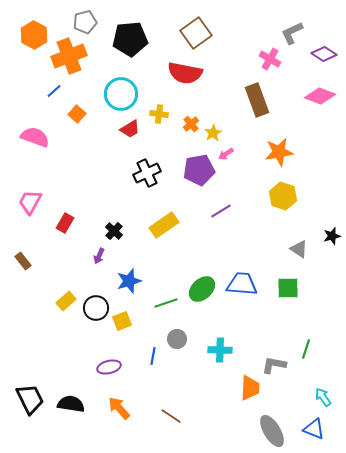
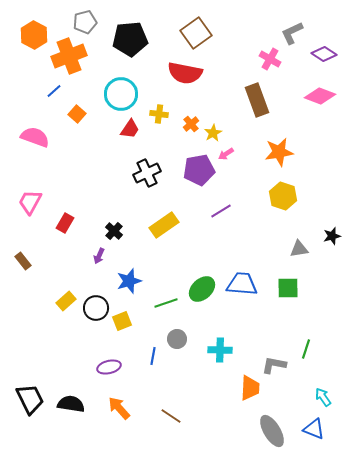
red trapezoid at (130, 129): rotated 25 degrees counterclockwise
gray triangle at (299, 249): rotated 42 degrees counterclockwise
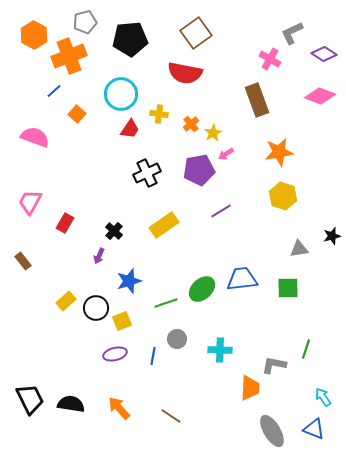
blue trapezoid at (242, 284): moved 5 px up; rotated 12 degrees counterclockwise
purple ellipse at (109, 367): moved 6 px right, 13 px up
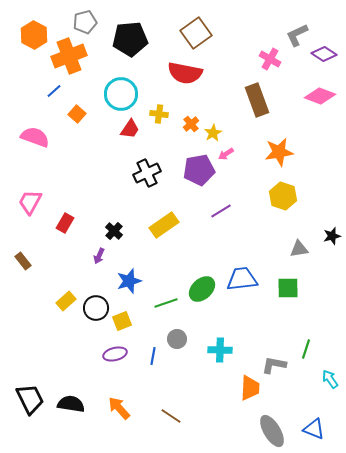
gray L-shape at (292, 33): moved 5 px right, 2 px down
cyan arrow at (323, 397): moved 7 px right, 18 px up
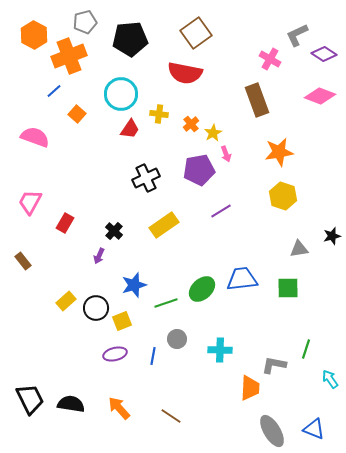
pink arrow at (226, 154): rotated 77 degrees counterclockwise
black cross at (147, 173): moved 1 px left, 5 px down
blue star at (129, 281): moved 5 px right, 4 px down
